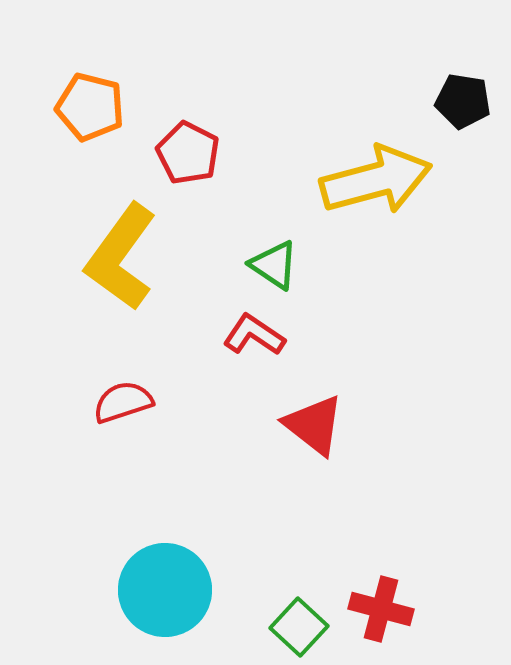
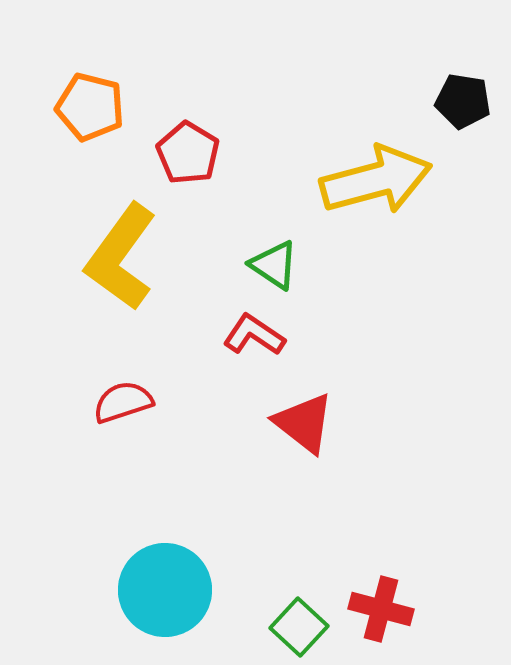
red pentagon: rotated 4 degrees clockwise
red triangle: moved 10 px left, 2 px up
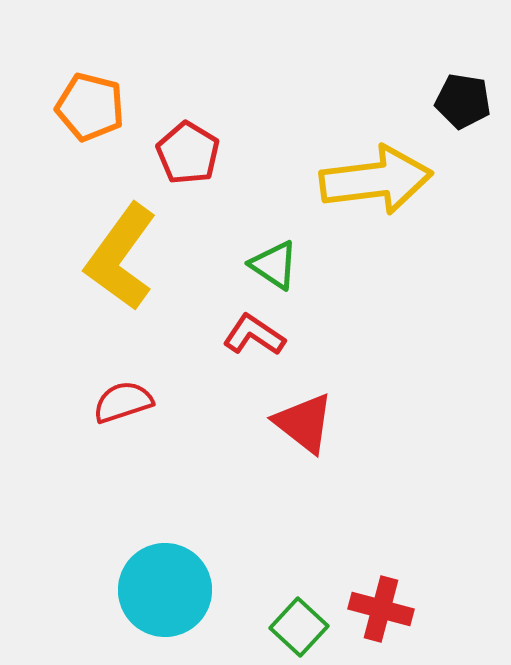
yellow arrow: rotated 8 degrees clockwise
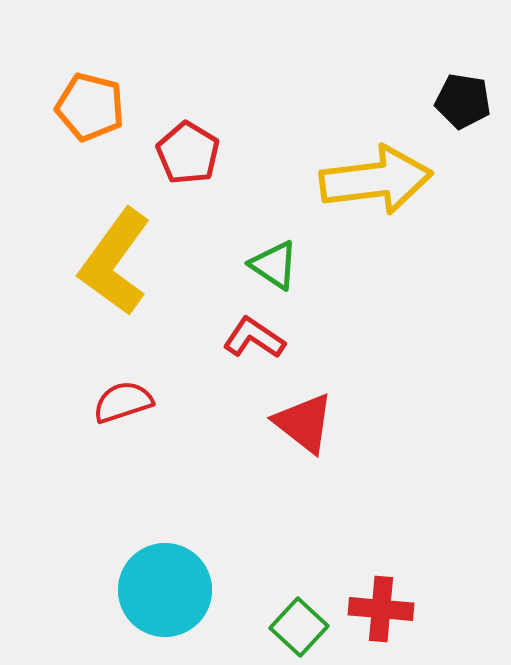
yellow L-shape: moved 6 px left, 5 px down
red L-shape: moved 3 px down
red cross: rotated 10 degrees counterclockwise
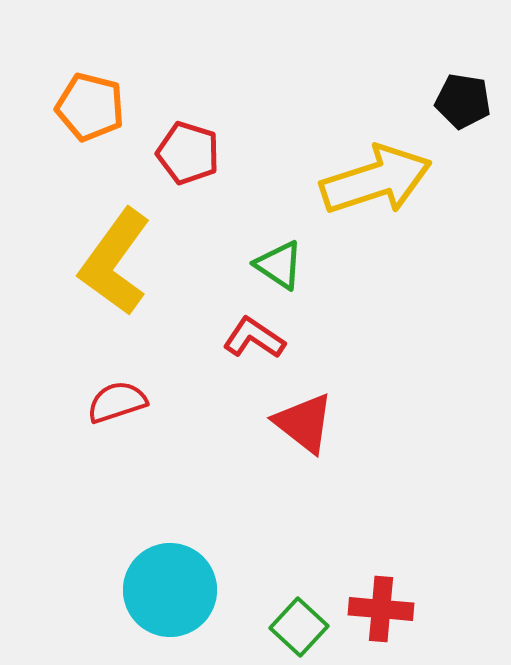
red pentagon: rotated 14 degrees counterclockwise
yellow arrow: rotated 11 degrees counterclockwise
green triangle: moved 5 px right
red semicircle: moved 6 px left
cyan circle: moved 5 px right
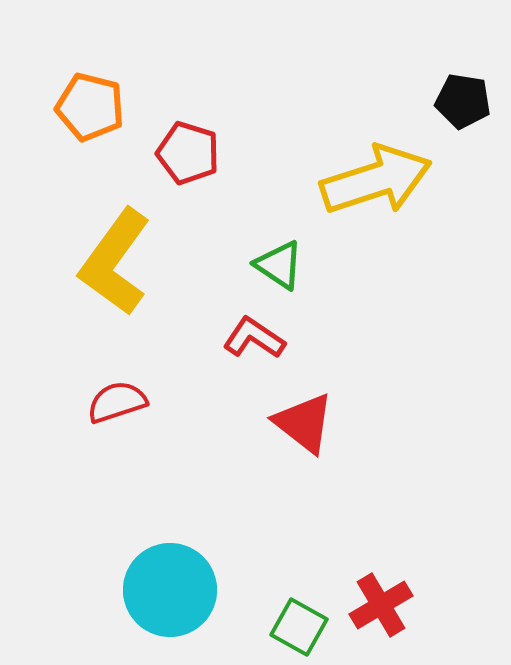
red cross: moved 4 px up; rotated 36 degrees counterclockwise
green square: rotated 14 degrees counterclockwise
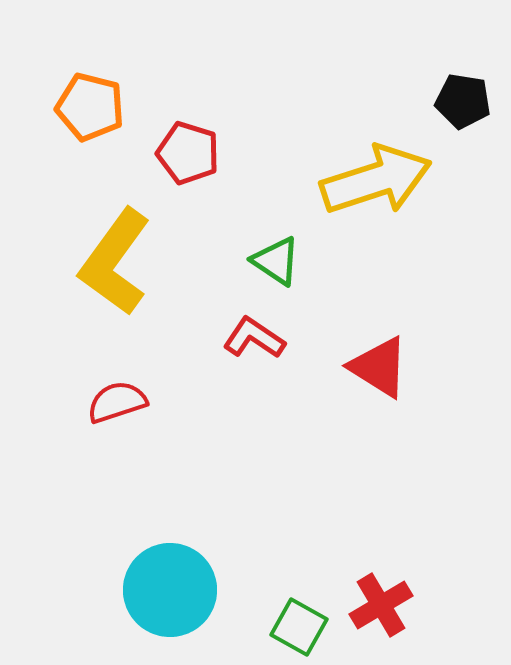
green triangle: moved 3 px left, 4 px up
red triangle: moved 75 px right, 56 px up; rotated 6 degrees counterclockwise
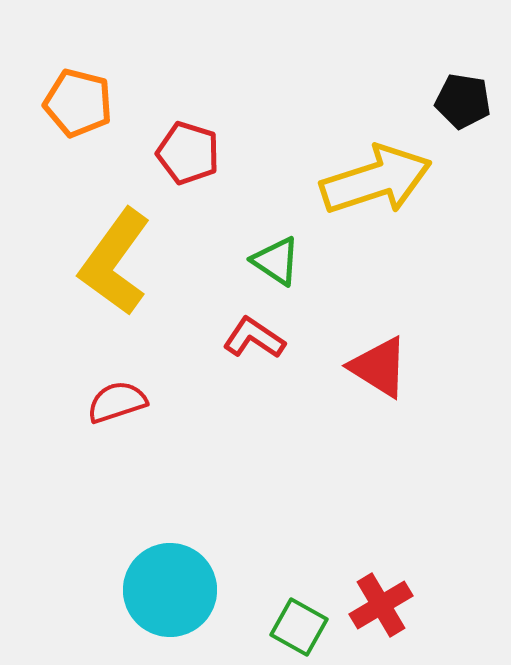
orange pentagon: moved 12 px left, 4 px up
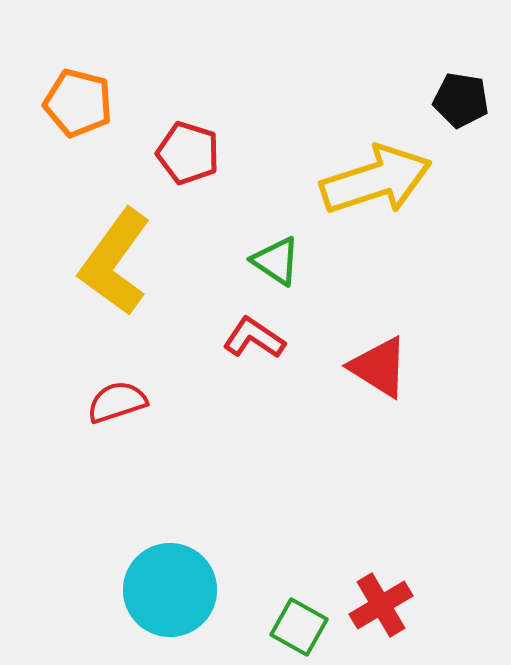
black pentagon: moved 2 px left, 1 px up
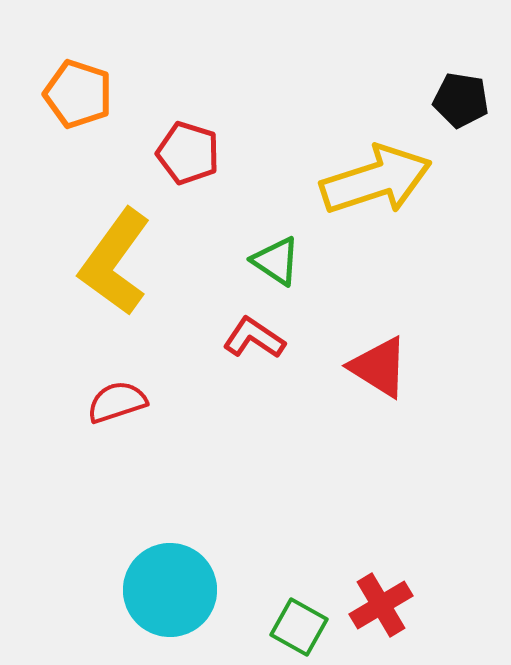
orange pentagon: moved 9 px up; rotated 4 degrees clockwise
